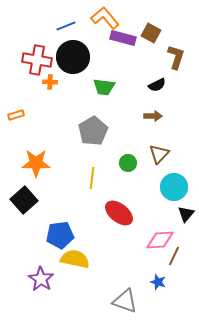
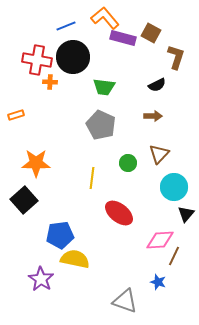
gray pentagon: moved 8 px right, 6 px up; rotated 16 degrees counterclockwise
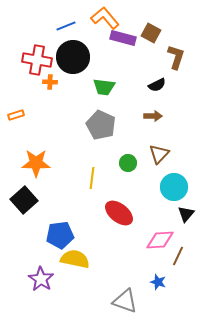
brown line: moved 4 px right
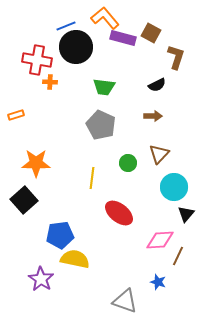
black circle: moved 3 px right, 10 px up
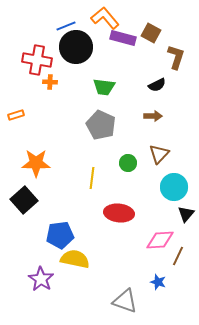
red ellipse: rotated 32 degrees counterclockwise
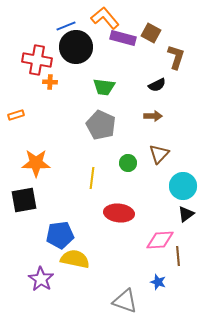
cyan circle: moved 9 px right, 1 px up
black square: rotated 32 degrees clockwise
black triangle: rotated 12 degrees clockwise
brown line: rotated 30 degrees counterclockwise
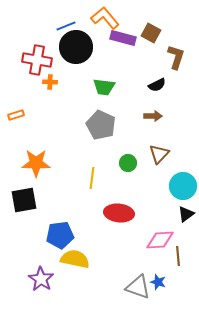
gray triangle: moved 13 px right, 14 px up
